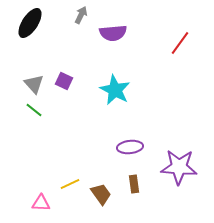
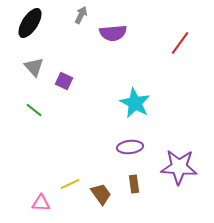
gray triangle: moved 17 px up
cyan star: moved 20 px right, 13 px down
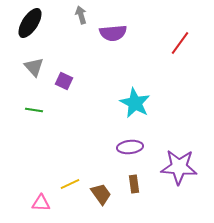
gray arrow: rotated 42 degrees counterclockwise
green line: rotated 30 degrees counterclockwise
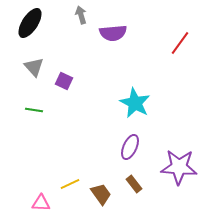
purple ellipse: rotated 60 degrees counterclockwise
brown rectangle: rotated 30 degrees counterclockwise
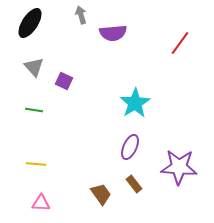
cyan star: rotated 12 degrees clockwise
yellow line: moved 34 px left, 20 px up; rotated 30 degrees clockwise
